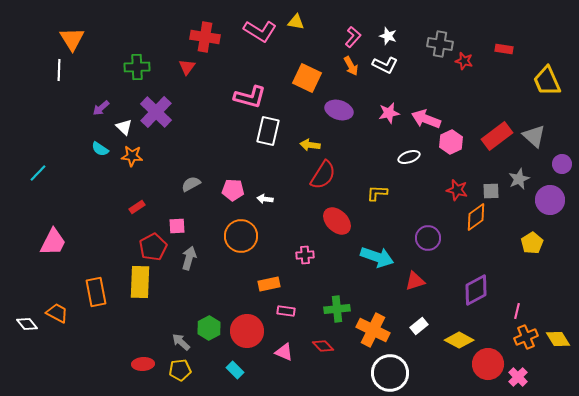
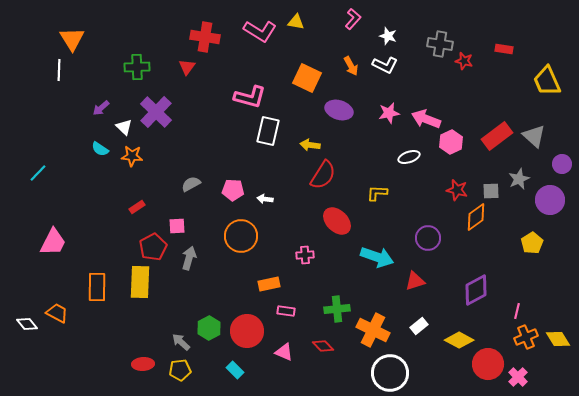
pink L-shape at (353, 37): moved 18 px up
orange rectangle at (96, 292): moved 1 px right, 5 px up; rotated 12 degrees clockwise
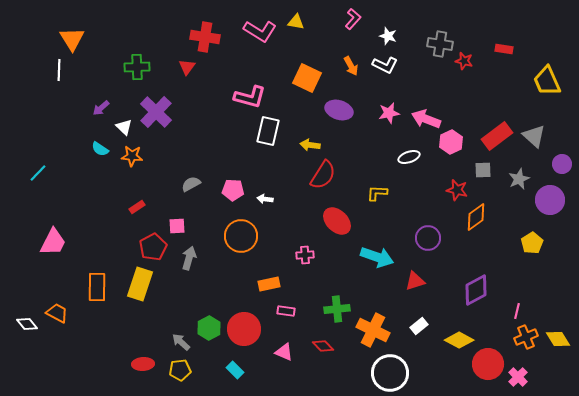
gray square at (491, 191): moved 8 px left, 21 px up
yellow rectangle at (140, 282): moved 2 px down; rotated 16 degrees clockwise
red circle at (247, 331): moved 3 px left, 2 px up
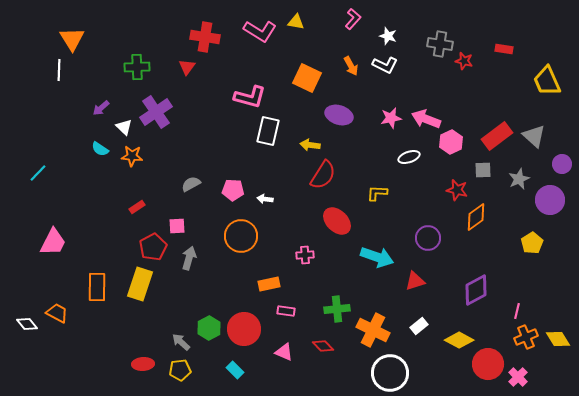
purple ellipse at (339, 110): moved 5 px down
purple cross at (156, 112): rotated 12 degrees clockwise
pink star at (389, 113): moved 2 px right, 5 px down
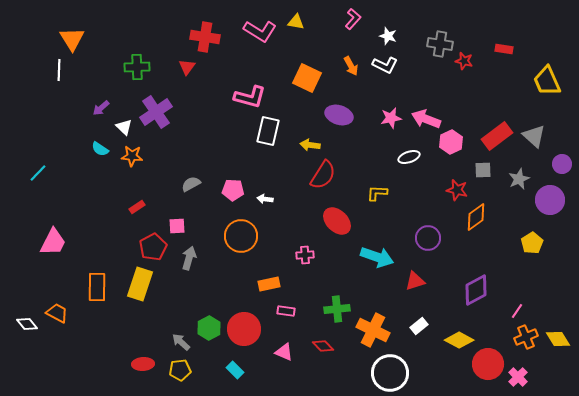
pink line at (517, 311): rotated 21 degrees clockwise
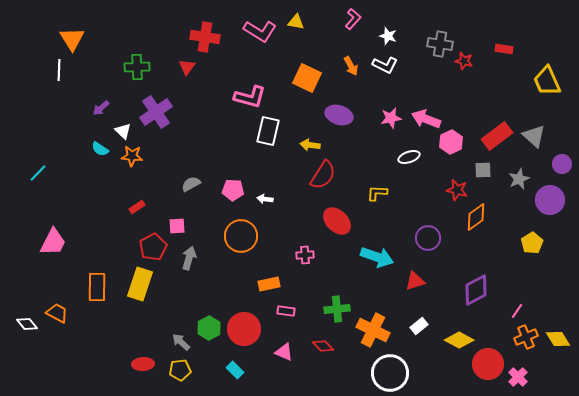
white triangle at (124, 127): moved 1 px left, 4 px down
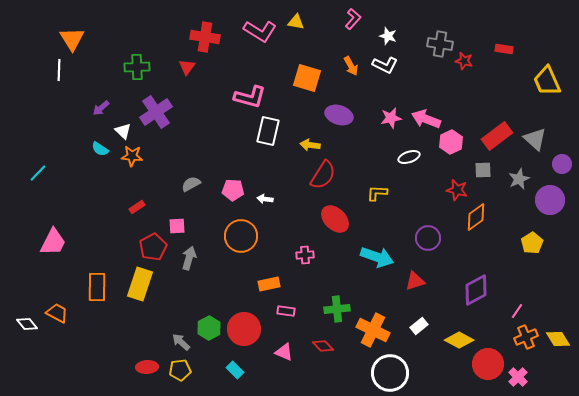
orange square at (307, 78): rotated 8 degrees counterclockwise
gray triangle at (534, 136): moved 1 px right, 3 px down
red ellipse at (337, 221): moved 2 px left, 2 px up
red ellipse at (143, 364): moved 4 px right, 3 px down
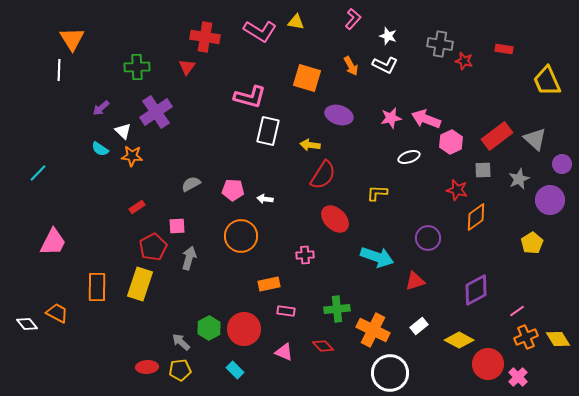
pink line at (517, 311): rotated 21 degrees clockwise
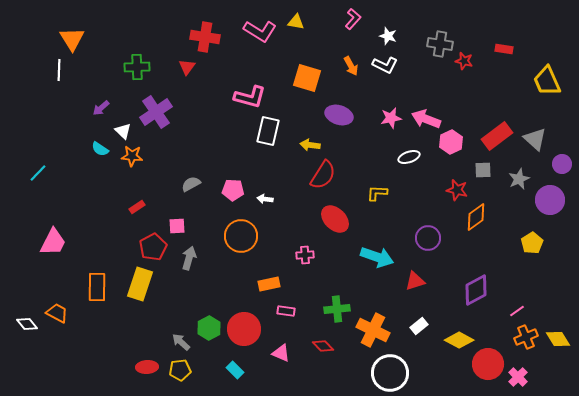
pink triangle at (284, 352): moved 3 px left, 1 px down
